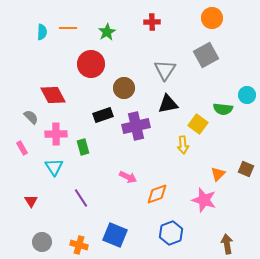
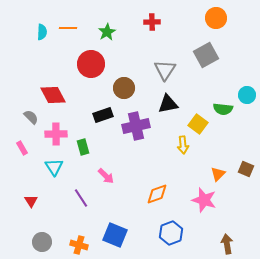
orange circle: moved 4 px right
pink arrow: moved 22 px left, 1 px up; rotated 18 degrees clockwise
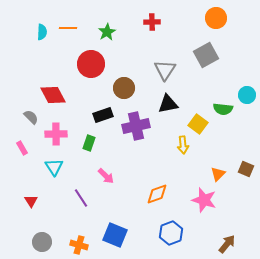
green rectangle: moved 6 px right, 4 px up; rotated 35 degrees clockwise
brown arrow: rotated 48 degrees clockwise
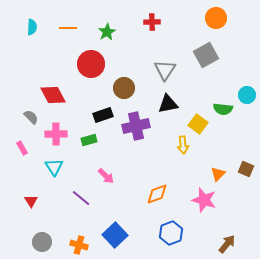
cyan semicircle: moved 10 px left, 5 px up
green rectangle: moved 3 px up; rotated 56 degrees clockwise
purple line: rotated 18 degrees counterclockwise
blue square: rotated 25 degrees clockwise
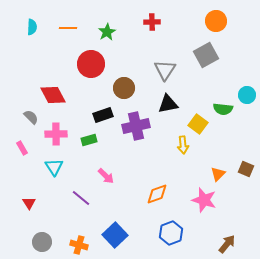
orange circle: moved 3 px down
red triangle: moved 2 px left, 2 px down
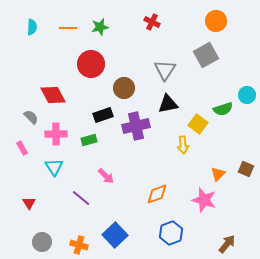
red cross: rotated 28 degrees clockwise
green star: moved 7 px left, 5 px up; rotated 18 degrees clockwise
green semicircle: rotated 24 degrees counterclockwise
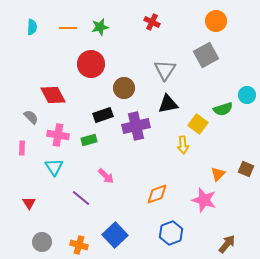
pink cross: moved 2 px right, 1 px down; rotated 10 degrees clockwise
pink rectangle: rotated 32 degrees clockwise
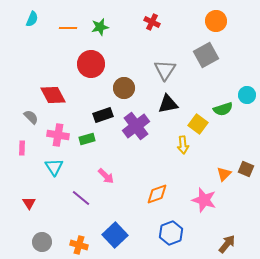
cyan semicircle: moved 8 px up; rotated 21 degrees clockwise
purple cross: rotated 24 degrees counterclockwise
green rectangle: moved 2 px left, 1 px up
orange triangle: moved 6 px right
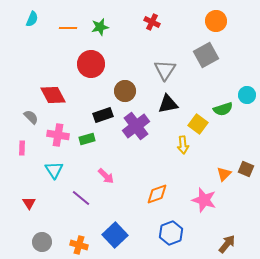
brown circle: moved 1 px right, 3 px down
cyan triangle: moved 3 px down
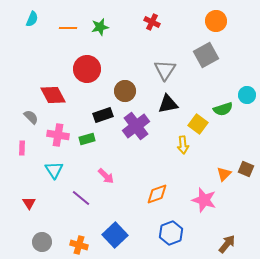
red circle: moved 4 px left, 5 px down
